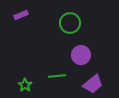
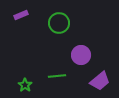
green circle: moved 11 px left
purple trapezoid: moved 7 px right, 3 px up
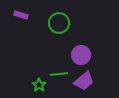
purple rectangle: rotated 40 degrees clockwise
green line: moved 2 px right, 2 px up
purple trapezoid: moved 16 px left
green star: moved 14 px right
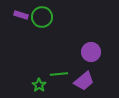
green circle: moved 17 px left, 6 px up
purple circle: moved 10 px right, 3 px up
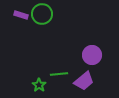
green circle: moved 3 px up
purple circle: moved 1 px right, 3 px down
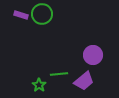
purple circle: moved 1 px right
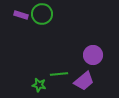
green star: rotated 24 degrees counterclockwise
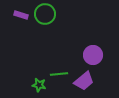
green circle: moved 3 px right
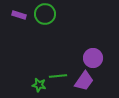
purple rectangle: moved 2 px left
purple circle: moved 3 px down
green line: moved 1 px left, 2 px down
purple trapezoid: rotated 15 degrees counterclockwise
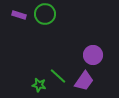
purple circle: moved 3 px up
green line: rotated 48 degrees clockwise
